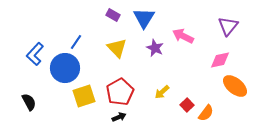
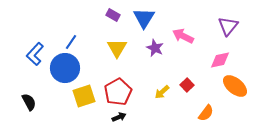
blue line: moved 5 px left
yellow triangle: rotated 15 degrees clockwise
red pentagon: moved 2 px left
red square: moved 20 px up
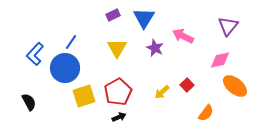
purple rectangle: rotated 56 degrees counterclockwise
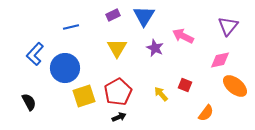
blue triangle: moved 2 px up
blue line: moved 15 px up; rotated 42 degrees clockwise
red square: moved 2 px left; rotated 24 degrees counterclockwise
yellow arrow: moved 1 px left, 2 px down; rotated 91 degrees clockwise
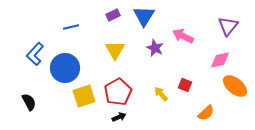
yellow triangle: moved 2 px left, 2 px down
orange semicircle: rotated 12 degrees clockwise
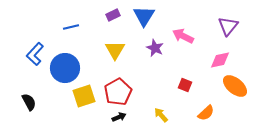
yellow arrow: moved 21 px down
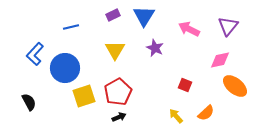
pink arrow: moved 6 px right, 7 px up
yellow arrow: moved 15 px right, 1 px down
